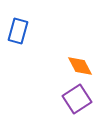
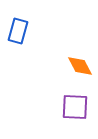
purple square: moved 2 px left, 8 px down; rotated 36 degrees clockwise
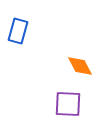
purple square: moved 7 px left, 3 px up
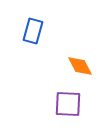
blue rectangle: moved 15 px right
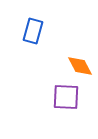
purple square: moved 2 px left, 7 px up
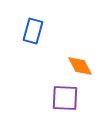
purple square: moved 1 px left, 1 px down
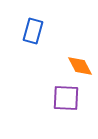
purple square: moved 1 px right
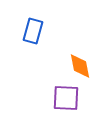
orange diamond: rotated 16 degrees clockwise
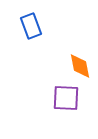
blue rectangle: moved 2 px left, 5 px up; rotated 35 degrees counterclockwise
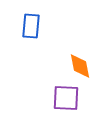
blue rectangle: rotated 25 degrees clockwise
